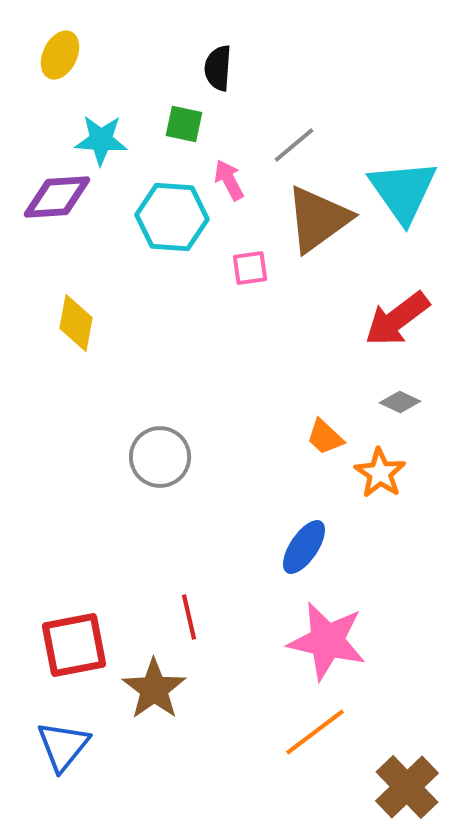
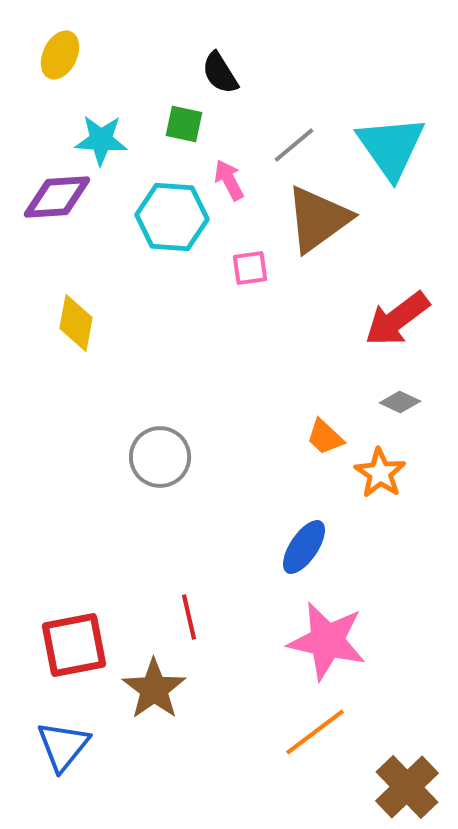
black semicircle: moved 2 px right, 5 px down; rotated 36 degrees counterclockwise
cyan triangle: moved 12 px left, 44 px up
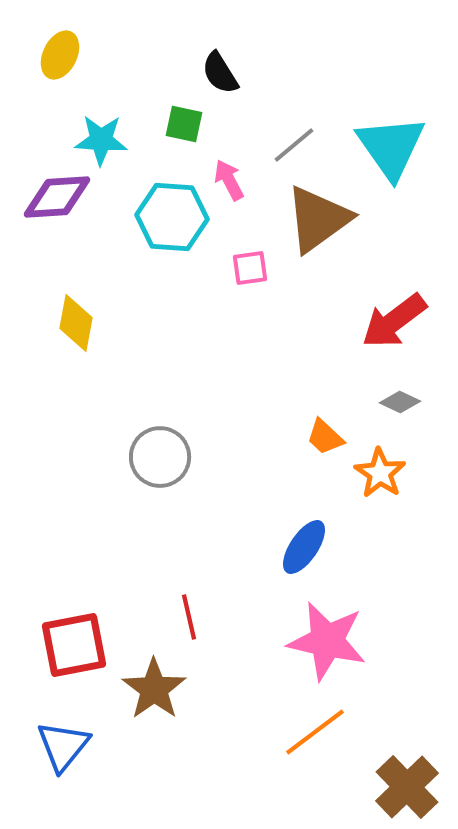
red arrow: moved 3 px left, 2 px down
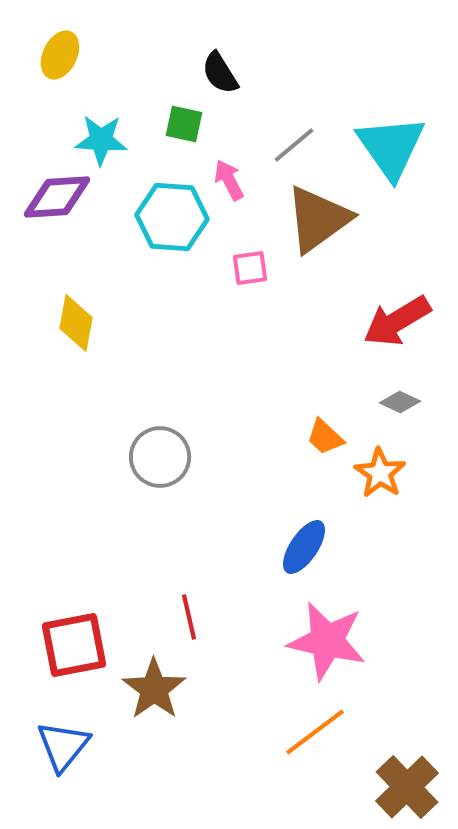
red arrow: moved 3 px right; rotated 6 degrees clockwise
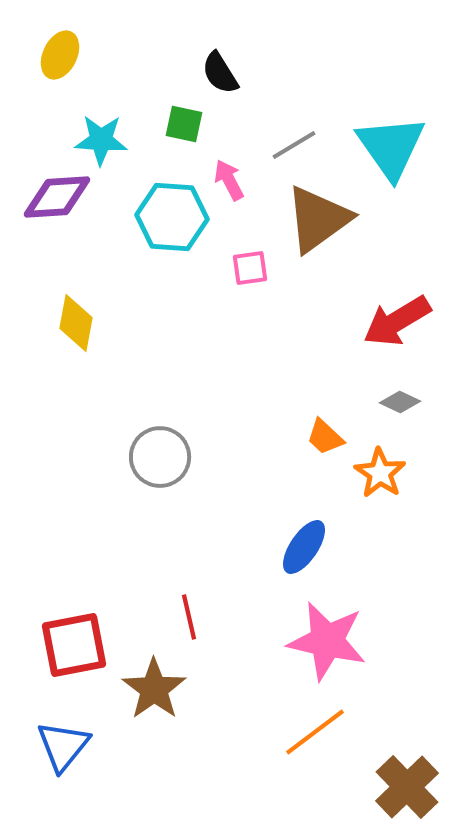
gray line: rotated 9 degrees clockwise
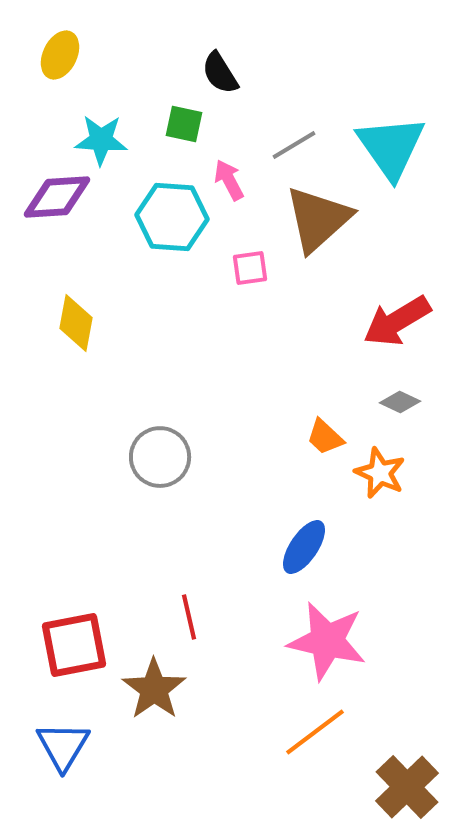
brown triangle: rotated 6 degrees counterclockwise
orange star: rotated 9 degrees counterclockwise
blue triangle: rotated 8 degrees counterclockwise
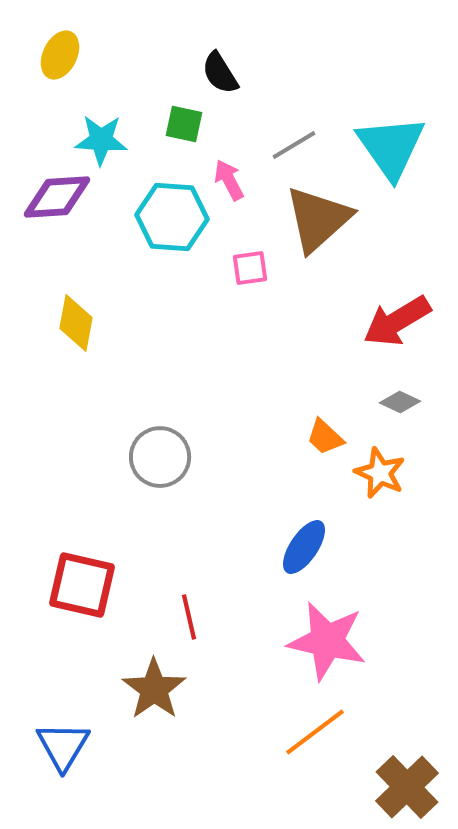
red square: moved 8 px right, 60 px up; rotated 24 degrees clockwise
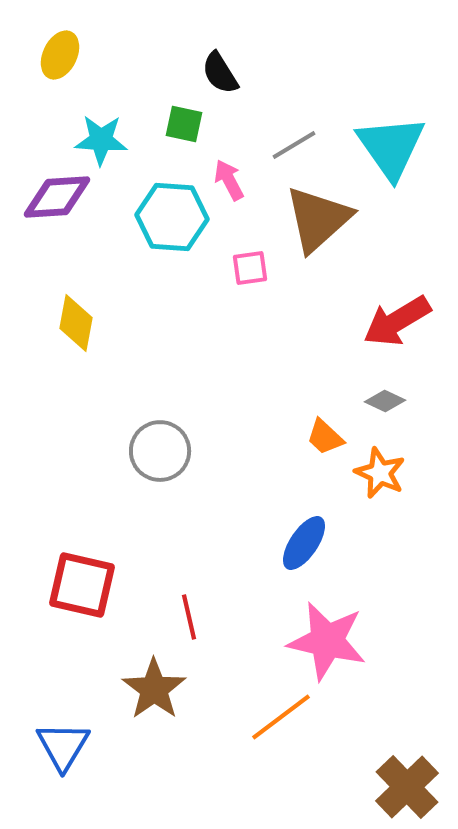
gray diamond: moved 15 px left, 1 px up
gray circle: moved 6 px up
blue ellipse: moved 4 px up
orange line: moved 34 px left, 15 px up
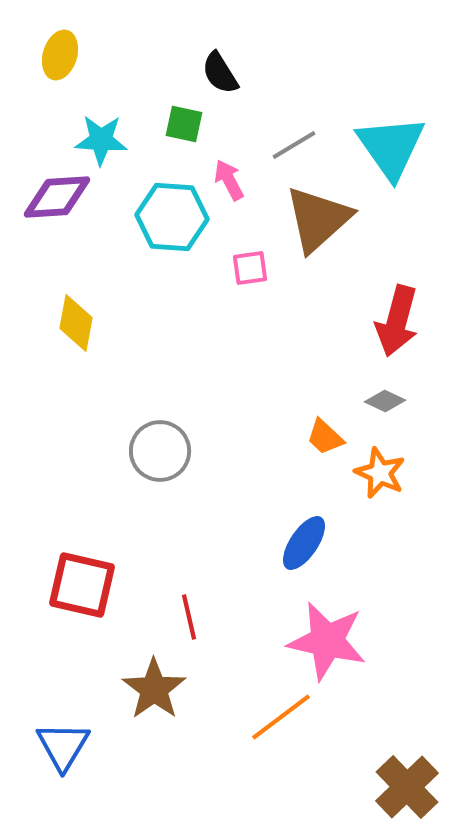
yellow ellipse: rotated 9 degrees counterclockwise
red arrow: rotated 44 degrees counterclockwise
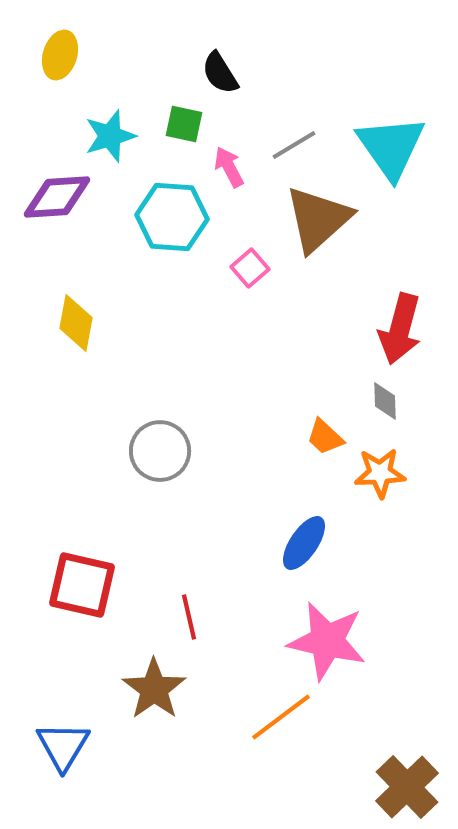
cyan star: moved 9 px right, 4 px up; rotated 20 degrees counterclockwise
pink arrow: moved 13 px up
pink square: rotated 33 degrees counterclockwise
red arrow: moved 3 px right, 8 px down
gray diamond: rotated 63 degrees clockwise
orange star: rotated 27 degrees counterclockwise
